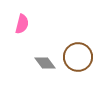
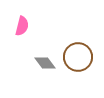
pink semicircle: moved 2 px down
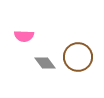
pink semicircle: moved 2 px right, 10 px down; rotated 78 degrees clockwise
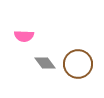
brown circle: moved 7 px down
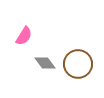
pink semicircle: rotated 60 degrees counterclockwise
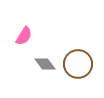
gray diamond: moved 1 px down
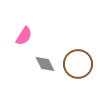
gray diamond: rotated 10 degrees clockwise
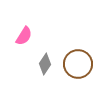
gray diamond: rotated 60 degrees clockwise
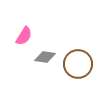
gray diamond: moved 7 px up; rotated 65 degrees clockwise
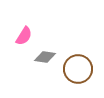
brown circle: moved 5 px down
